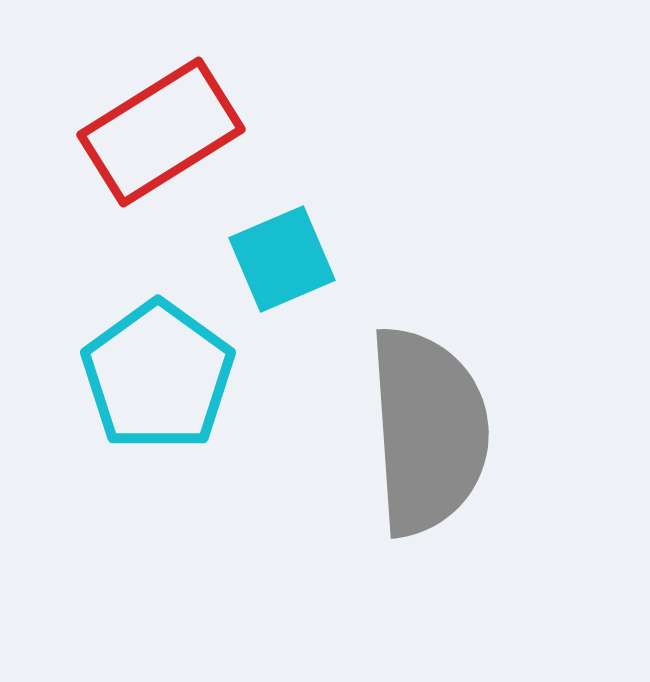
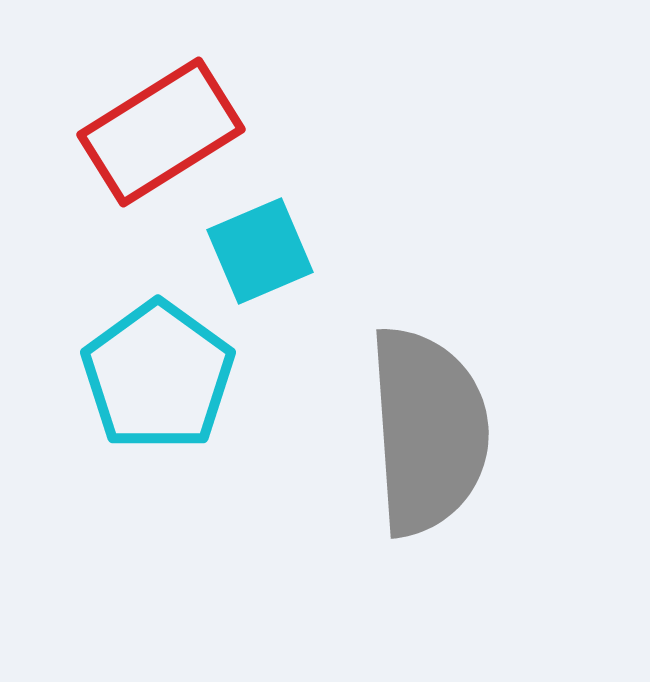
cyan square: moved 22 px left, 8 px up
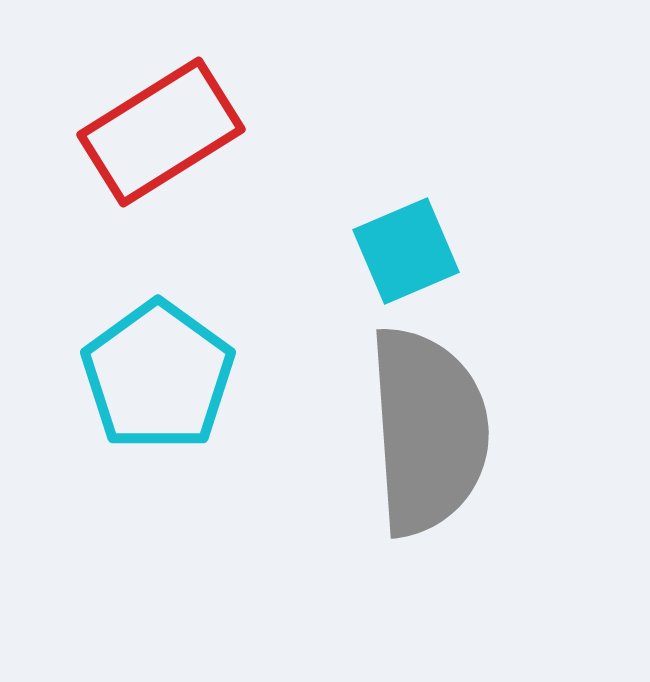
cyan square: moved 146 px right
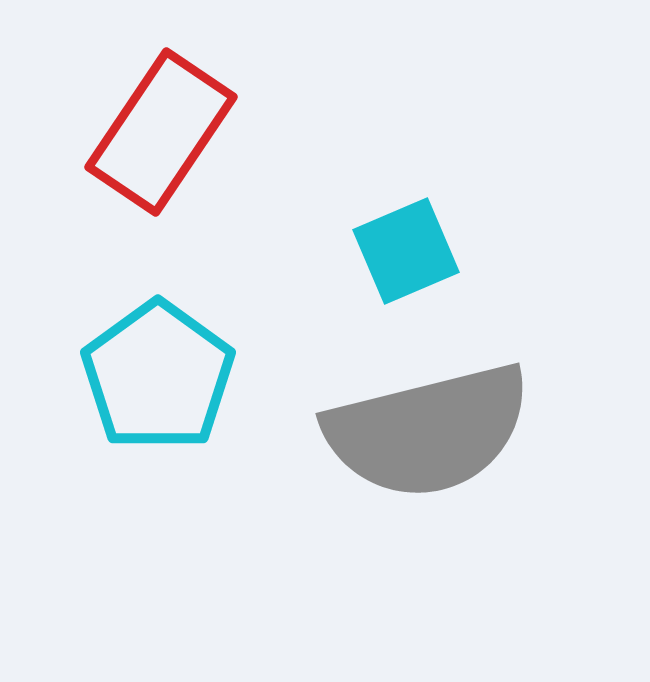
red rectangle: rotated 24 degrees counterclockwise
gray semicircle: rotated 80 degrees clockwise
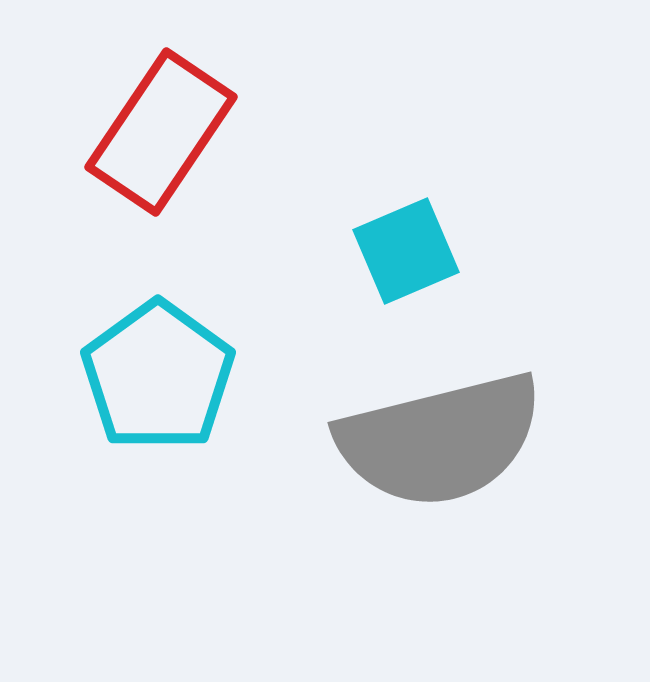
gray semicircle: moved 12 px right, 9 px down
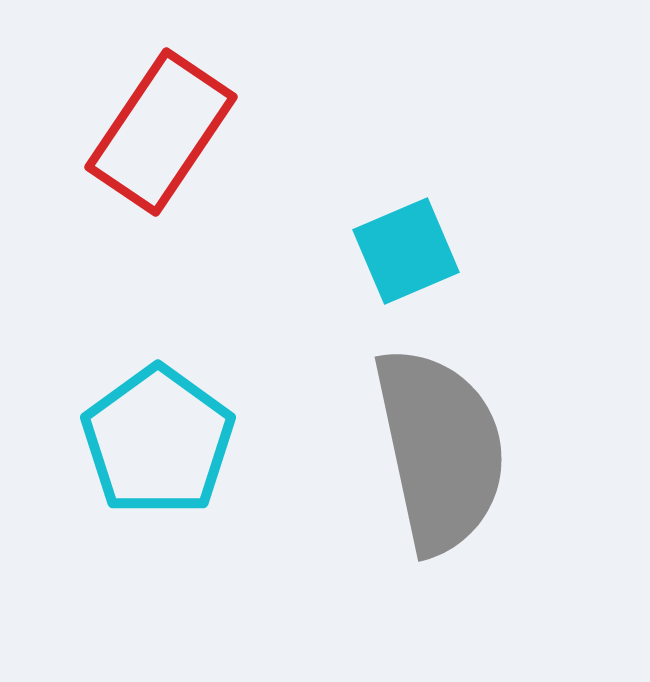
cyan pentagon: moved 65 px down
gray semicircle: moved 10 px down; rotated 88 degrees counterclockwise
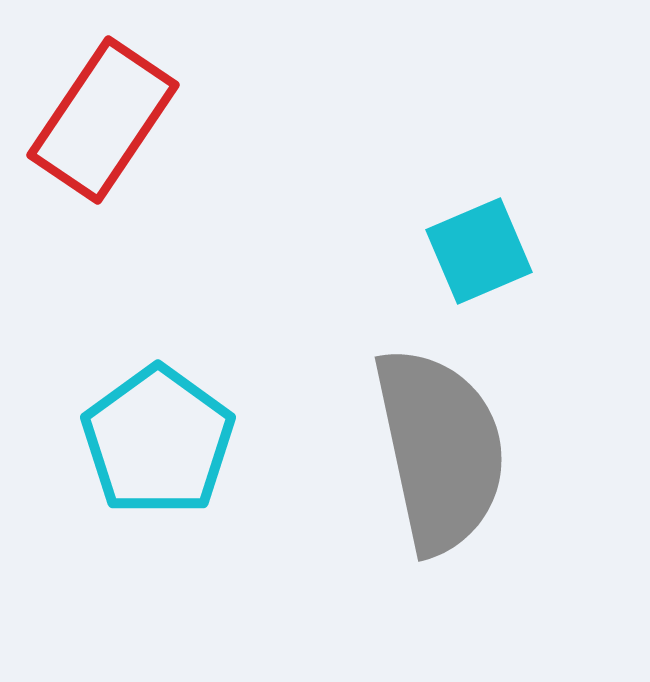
red rectangle: moved 58 px left, 12 px up
cyan square: moved 73 px right
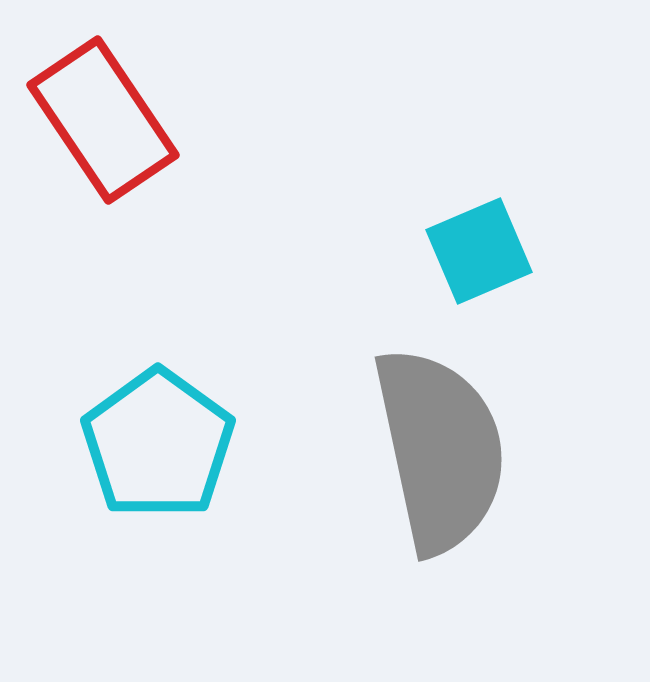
red rectangle: rotated 68 degrees counterclockwise
cyan pentagon: moved 3 px down
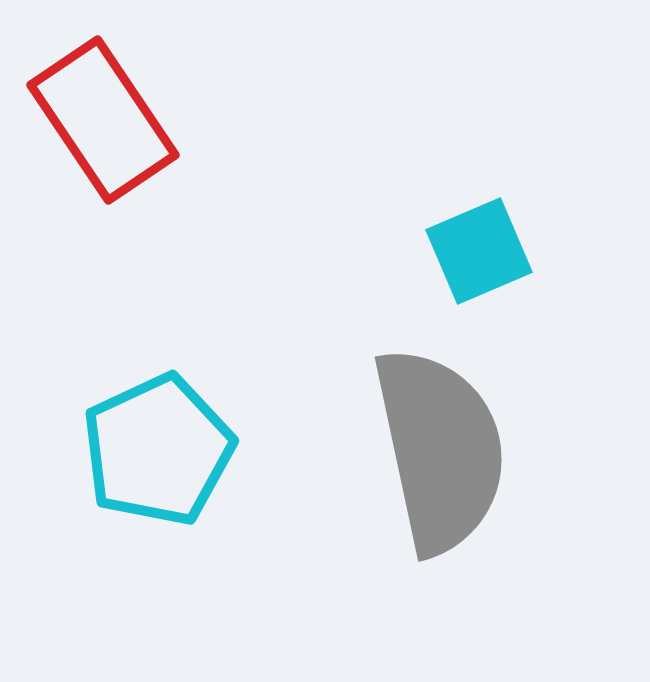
cyan pentagon: moved 6 px down; rotated 11 degrees clockwise
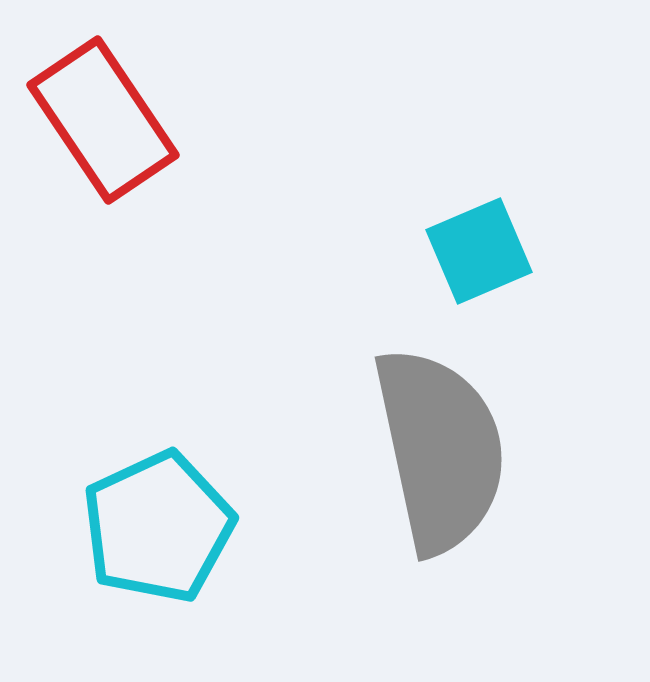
cyan pentagon: moved 77 px down
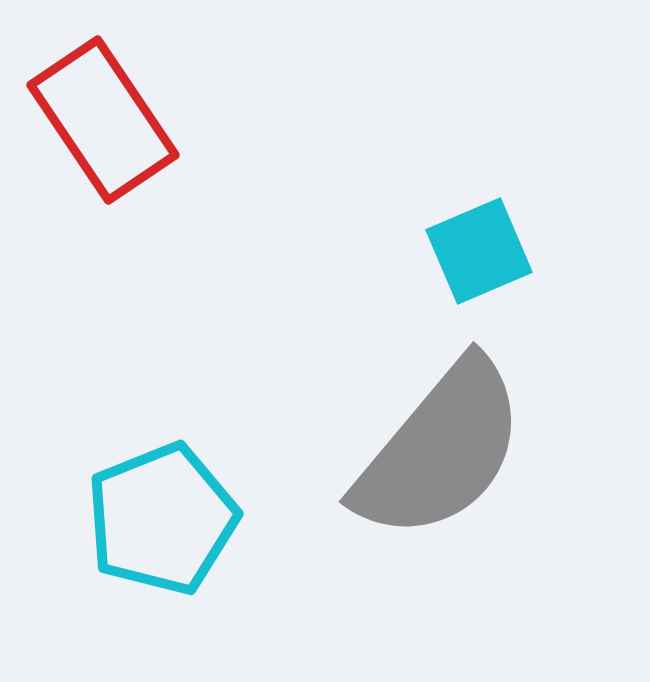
gray semicircle: rotated 52 degrees clockwise
cyan pentagon: moved 4 px right, 8 px up; rotated 3 degrees clockwise
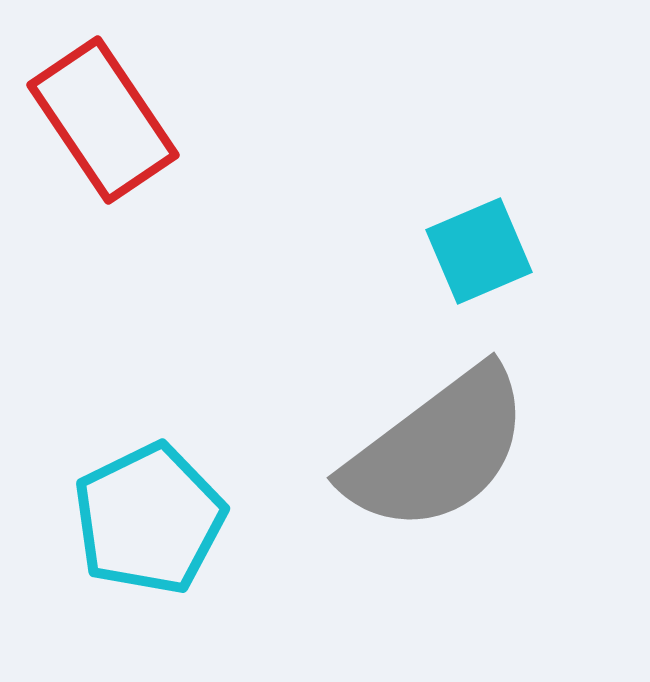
gray semicircle: moved 3 px left; rotated 13 degrees clockwise
cyan pentagon: moved 13 px left; rotated 4 degrees counterclockwise
